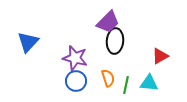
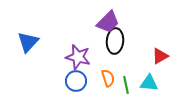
purple star: moved 3 px right, 1 px up
green line: rotated 24 degrees counterclockwise
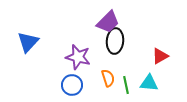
blue circle: moved 4 px left, 4 px down
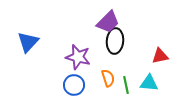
red triangle: rotated 18 degrees clockwise
blue circle: moved 2 px right
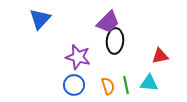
blue triangle: moved 12 px right, 23 px up
orange semicircle: moved 8 px down
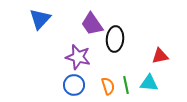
purple trapezoid: moved 16 px left, 2 px down; rotated 100 degrees clockwise
black ellipse: moved 2 px up
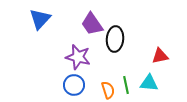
orange semicircle: moved 4 px down
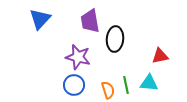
purple trapezoid: moved 2 px left, 3 px up; rotated 25 degrees clockwise
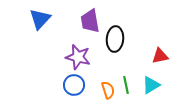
cyan triangle: moved 2 px right, 2 px down; rotated 36 degrees counterclockwise
